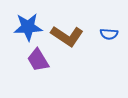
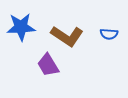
blue star: moved 7 px left
purple trapezoid: moved 10 px right, 5 px down
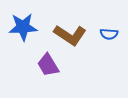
blue star: moved 2 px right
brown L-shape: moved 3 px right, 1 px up
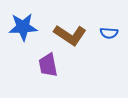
blue semicircle: moved 1 px up
purple trapezoid: rotated 20 degrees clockwise
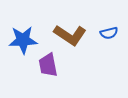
blue star: moved 13 px down
blue semicircle: rotated 18 degrees counterclockwise
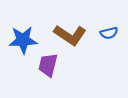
purple trapezoid: rotated 25 degrees clockwise
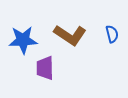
blue semicircle: moved 3 px right, 1 px down; rotated 90 degrees counterclockwise
purple trapezoid: moved 3 px left, 3 px down; rotated 15 degrees counterclockwise
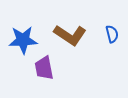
purple trapezoid: moved 1 px left; rotated 10 degrees counterclockwise
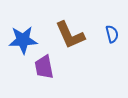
brown L-shape: rotated 32 degrees clockwise
purple trapezoid: moved 1 px up
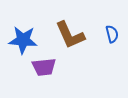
blue star: rotated 8 degrees clockwise
purple trapezoid: rotated 85 degrees counterclockwise
